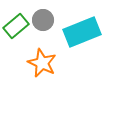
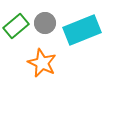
gray circle: moved 2 px right, 3 px down
cyan rectangle: moved 2 px up
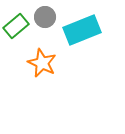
gray circle: moved 6 px up
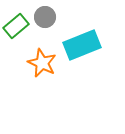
cyan rectangle: moved 15 px down
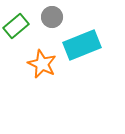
gray circle: moved 7 px right
orange star: moved 1 px down
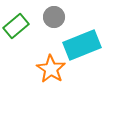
gray circle: moved 2 px right
orange star: moved 9 px right, 5 px down; rotated 8 degrees clockwise
